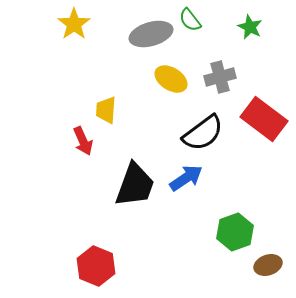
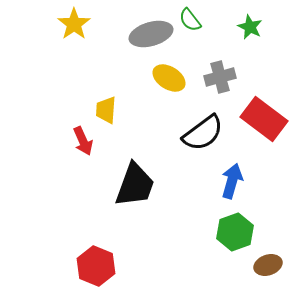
yellow ellipse: moved 2 px left, 1 px up
blue arrow: moved 46 px right, 3 px down; rotated 40 degrees counterclockwise
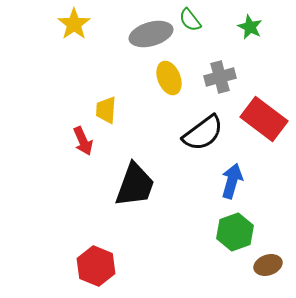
yellow ellipse: rotated 36 degrees clockwise
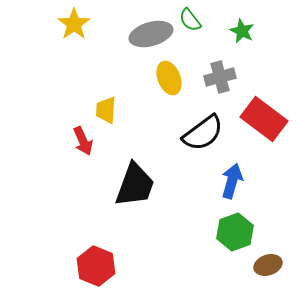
green star: moved 8 px left, 4 px down
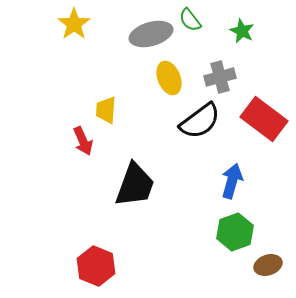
black semicircle: moved 3 px left, 12 px up
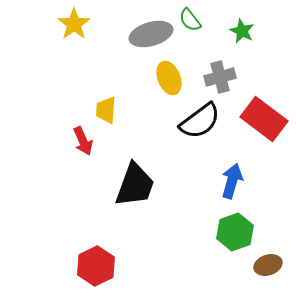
red hexagon: rotated 12 degrees clockwise
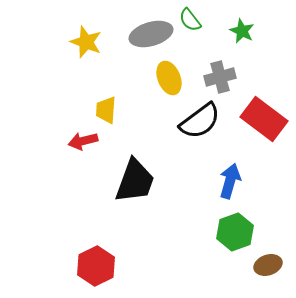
yellow star: moved 12 px right, 18 px down; rotated 16 degrees counterclockwise
red arrow: rotated 100 degrees clockwise
blue arrow: moved 2 px left
black trapezoid: moved 4 px up
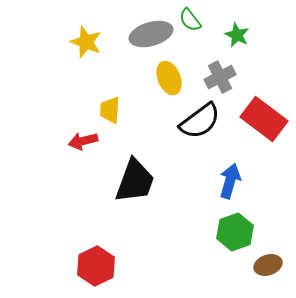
green star: moved 5 px left, 4 px down
gray cross: rotated 12 degrees counterclockwise
yellow trapezoid: moved 4 px right
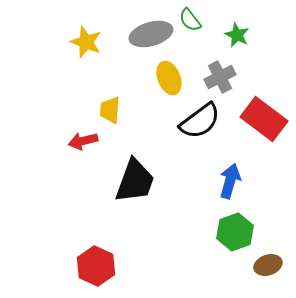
red hexagon: rotated 9 degrees counterclockwise
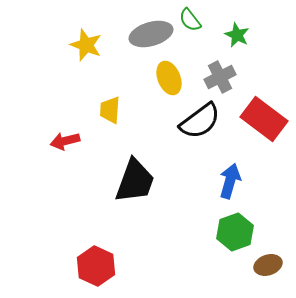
yellow star: moved 3 px down
red arrow: moved 18 px left
